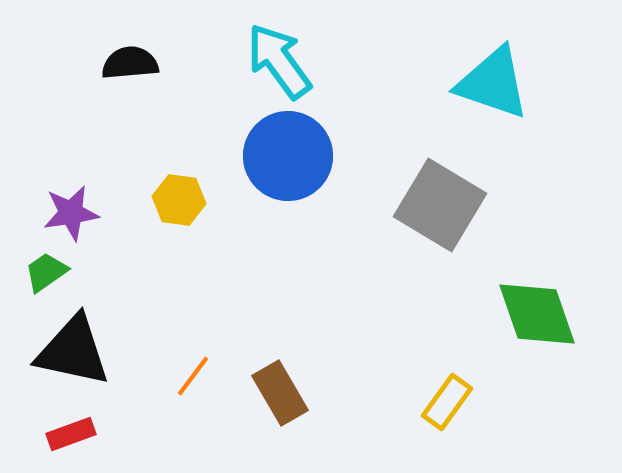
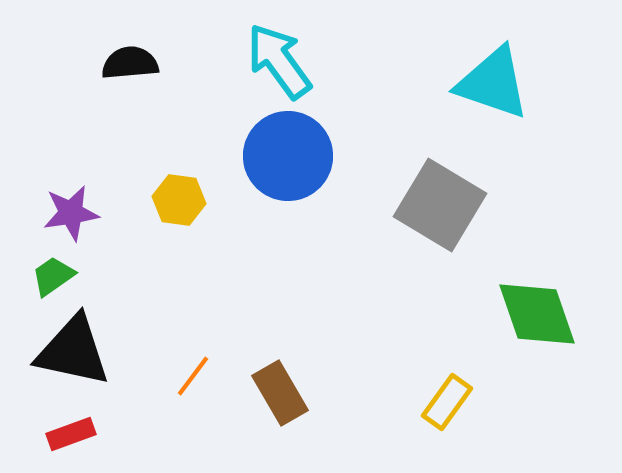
green trapezoid: moved 7 px right, 4 px down
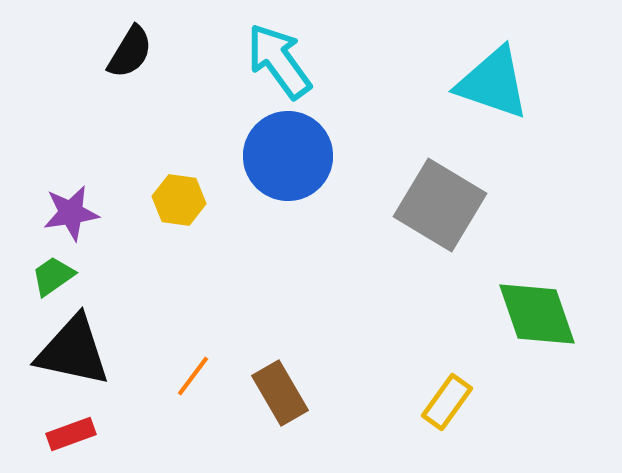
black semicircle: moved 11 px up; rotated 126 degrees clockwise
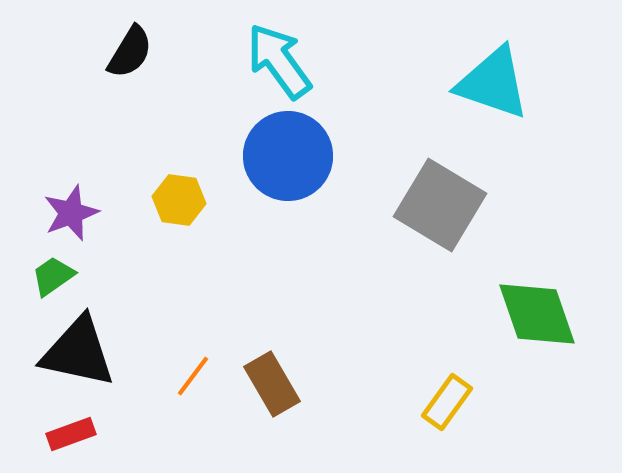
purple star: rotated 12 degrees counterclockwise
black triangle: moved 5 px right, 1 px down
brown rectangle: moved 8 px left, 9 px up
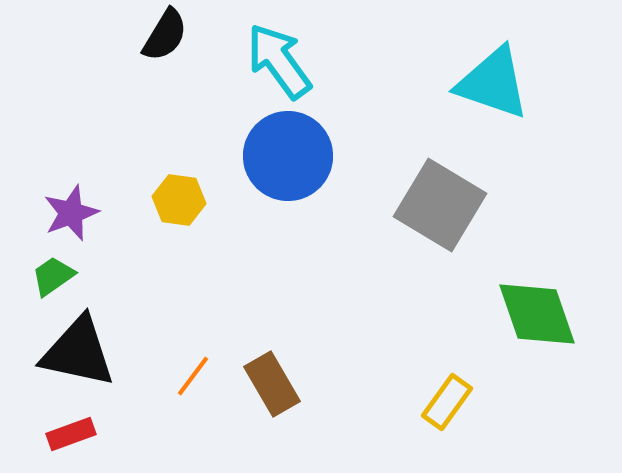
black semicircle: moved 35 px right, 17 px up
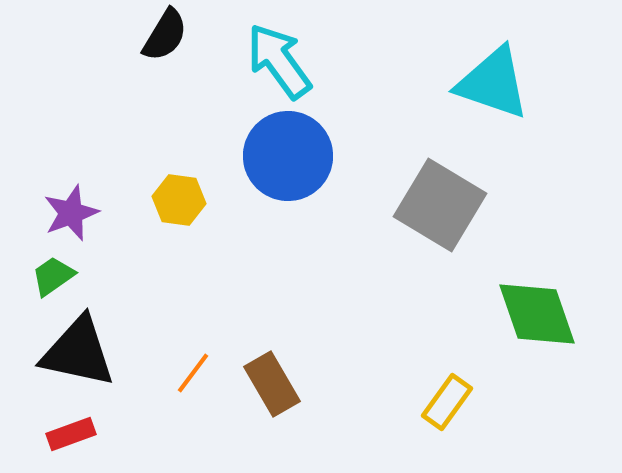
orange line: moved 3 px up
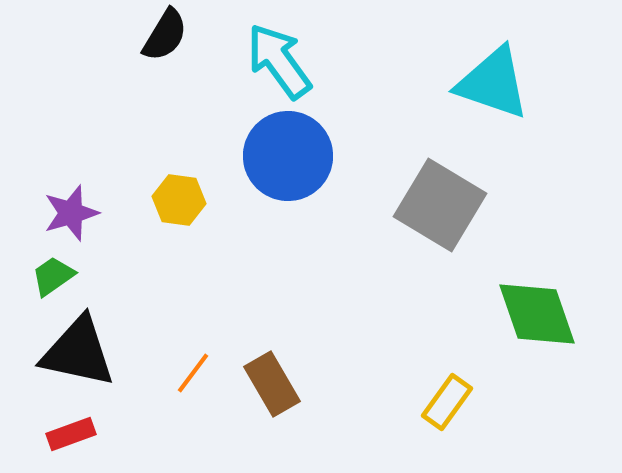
purple star: rotated 4 degrees clockwise
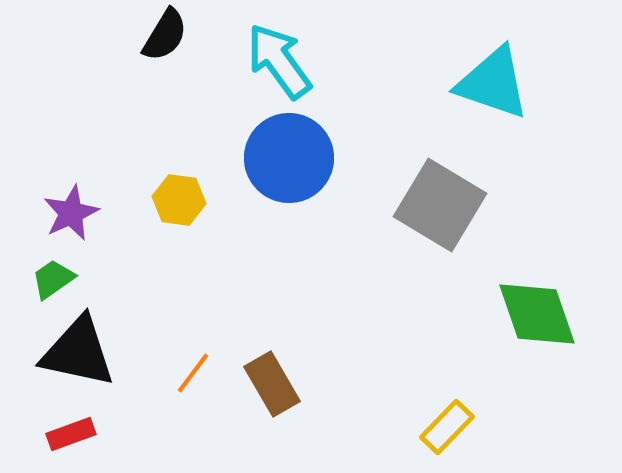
blue circle: moved 1 px right, 2 px down
purple star: rotated 8 degrees counterclockwise
green trapezoid: moved 3 px down
yellow rectangle: moved 25 px down; rotated 8 degrees clockwise
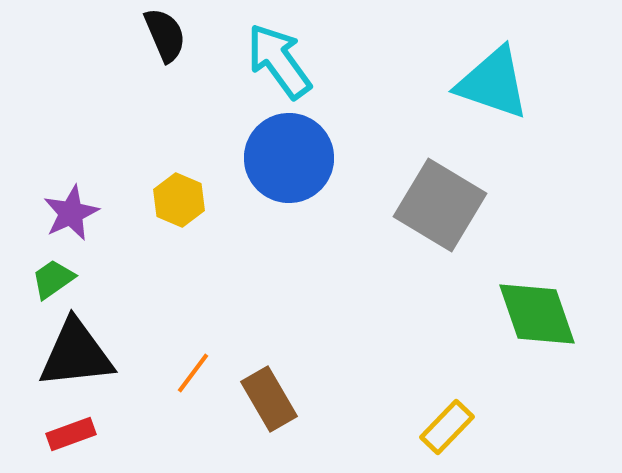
black semicircle: rotated 54 degrees counterclockwise
yellow hexagon: rotated 15 degrees clockwise
black triangle: moved 2 px left, 2 px down; rotated 18 degrees counterclockwise
brown rectangle: moved 3 px left, 15 px down
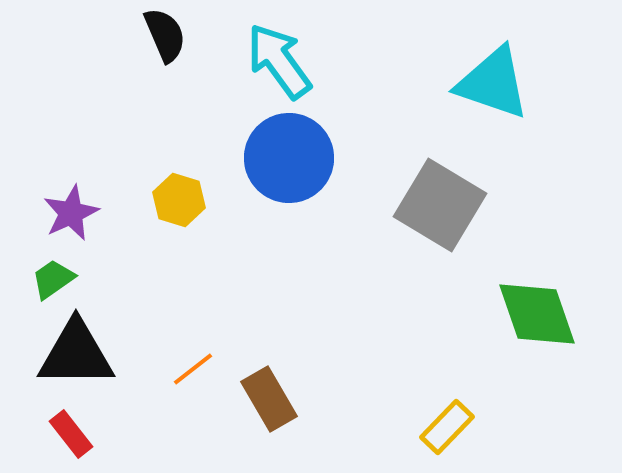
yellow hexagon: rotated 6 degrees counterclockwise
black triangle: rotated 6 degrees clockwise
orange line: moved 4 px up; rotated 15 degrees clockwise
red rectangle: rotated 72 degrees clockwise
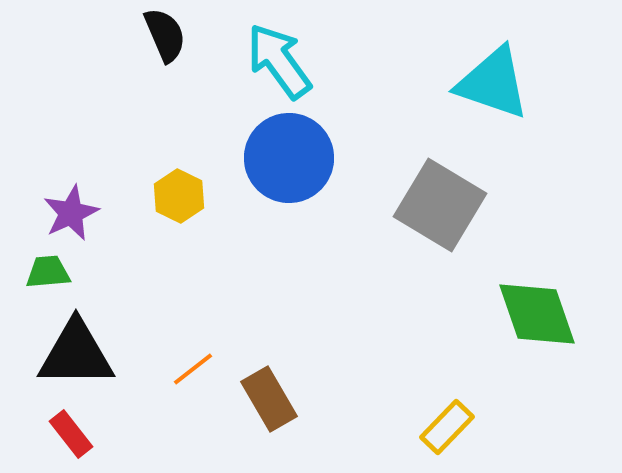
yellow hexagon: moved 4 px up; rotated 9 degrees clockwise
green trapezoid: moved 5 px left, 7 px up; rotated 30 degrees clockwise
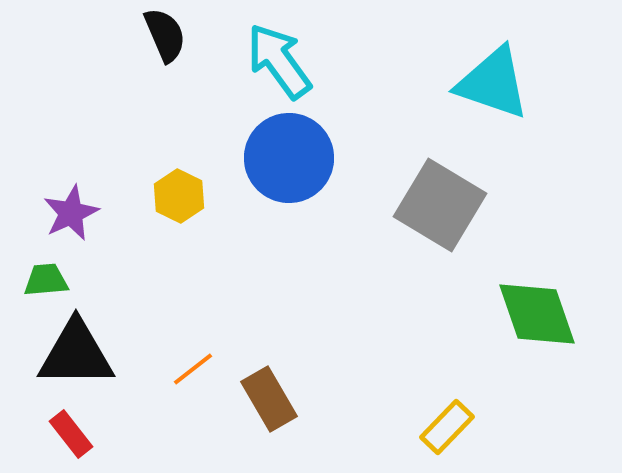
green trapezoid: moved 2 px left, 8 px down
